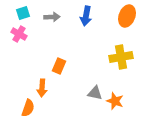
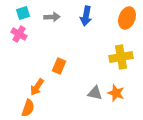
orange ellipse: moved 2 px down
orange arrow: moved 5 px left, 1 px up; rotated 30 degrees clockwise
orange star: moved 1 px right, 8 px up
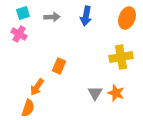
gray triangle: rotated 49 degrees clockwise
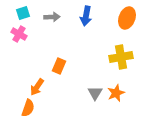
orange star: rotated 30 degrees clockwise
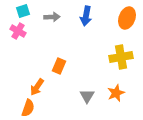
cyan square: moved 2 px up
pink cross: moved 1 px left, 3 px up
gray triangle: moved 8 px left, 3 px down
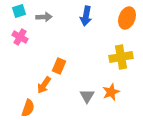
cyan square: moved 4 px left
gray arrow: moved 8 px left
pink cross: moved 2 px right, 6 px down
orange arrow: moved 7 px right, 2 px up
orange star: moved 5 px left, 1 px up
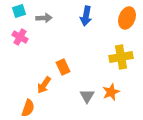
gray arrow: moved 1 px down
orange rectangle: moved 4 px right, 1 px down; rotated 49 degrees counterclockwise
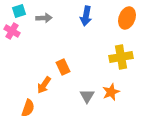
pink cross: moved 8 px left, 6 px up
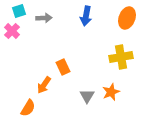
pink cross: rotated 14 degrees clockwise
orange semicircle: rotated 12 degrees clockwise
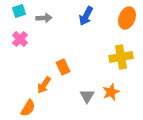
blue arrow: rotated 18 degrees clockwise
pink cross: moved 8 px right, 8 px down
